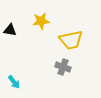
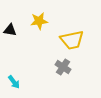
yellow star: moved 2 px left
yellow trapezoid: moved 1 px right
gray cross: rotated 14 degrees clockwise
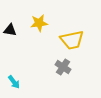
yellow star: moved 2 px down
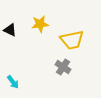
yellow star: moved 1 px right, 1 px down
black triangle: rotated 16 degrees clockwise
cyan arrow: moved 1 px left
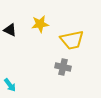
gray cross: rotated 21 degrees counterclockwise
cyan arrow: moved 3 px left, 3 px down
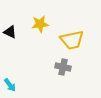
black triangle: moved 2 px down
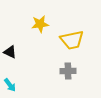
black triangle: moved 20 px down
gray cross: moved 5 px right, 4 px down; rotated 14 degrees counterclockwise
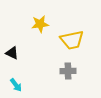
black triangle: moved 2 px right, 1 px down
cyan arrow: moved 6 px right
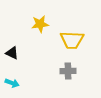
yellow trapezoid: rotated 15 degrees clockwise
cyan arrow: moved 4 px left, 2 px up; rotated 32 degrees counterclockwise
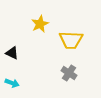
yellow star: rotated 18 degrees counterclockwise
yellow trapezoid: moved 1 px left
gray cross: moved 1 px right, 2 px down; rotated 35 degrees clockwise
